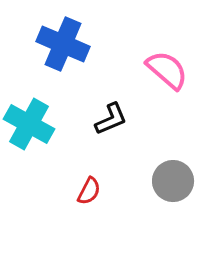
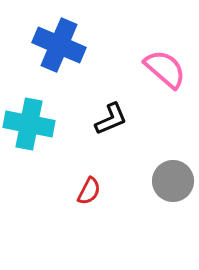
blue cross: moved 4 px left, 1 px down
pink semicircle: moved 2 px left, 1 px up
cyan cross: rotated 18 degrees counterclockwise
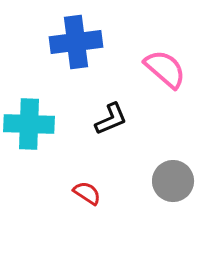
blue cross: moved 17 px right, 3 px up; rotated 30 degrees counterclockwise
cyan cross: rotated 9 degrees counterclockwise
red semicircle: moved 2 px left, 2 px down; rotated 84 degrees counterclockwise
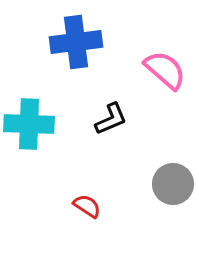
pink semicircle: moved 1 px down
gray circle: moved 3 px down
red semicircle: moved 13 px down
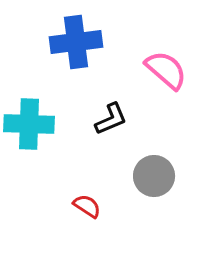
pink semicircle: moved 1 px right
gray circle: moved 19 px left, 8 px up
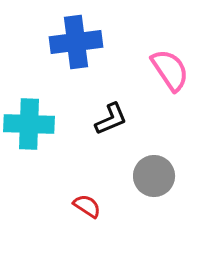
pink semicircle: moved 4 px right; rotated 15 degrees clockwise
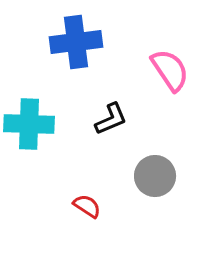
gray circle: moved 1 px right
